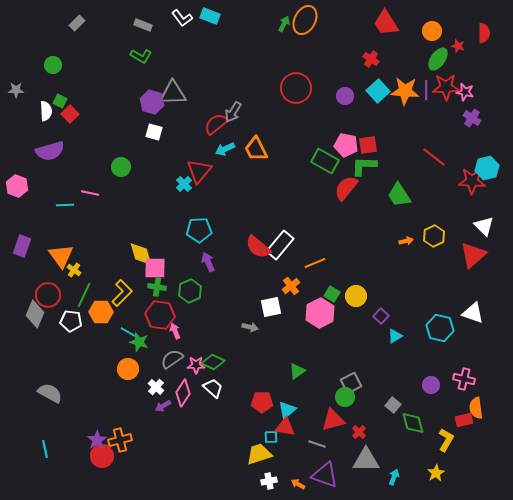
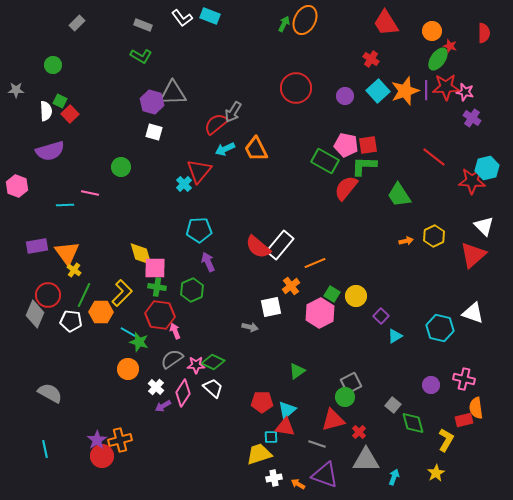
red star at (458, 46): moved 8 px left
orange star at (405, 91): rotated 24 degrees counterclockwise
purple rectangle at (22, 246): moved 15 px right; rotated 60 degrees clockwise
orange triangle at (61, 256): moved 6 px right, 3 px up
green hexagon at (190, 291): moved 2 px right, 1 px up
white cross at (269, 481): moved 5 px right, 3 px up
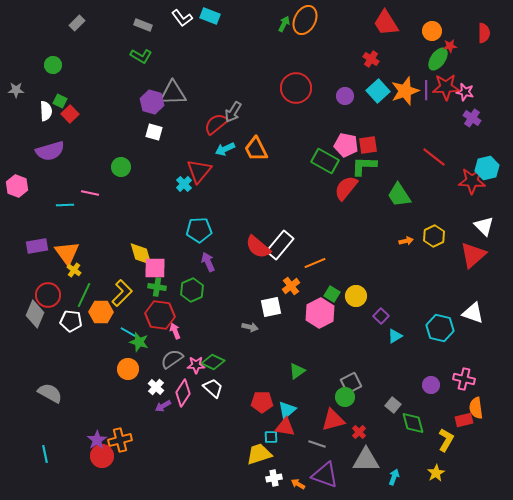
red star at (450, 46): rotated 24 degrees counterclockwise
cyan line at (45, 449): moved 5 px down
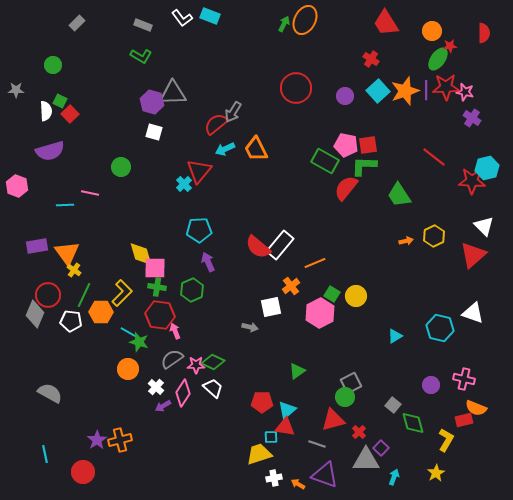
purple square at (381, 316): moved 132 px down
orange semicircle at (476, 408): rotated 60 degrees counterclockwise
red circle at (102, 456): moved 19 px left, 16 px down
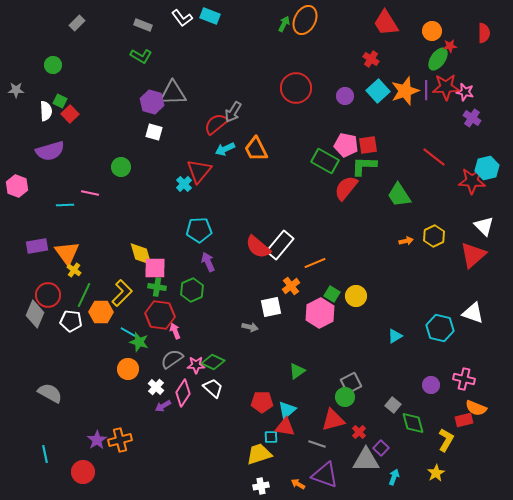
white cross at (274, 478): moved 13 px left, 8 px down
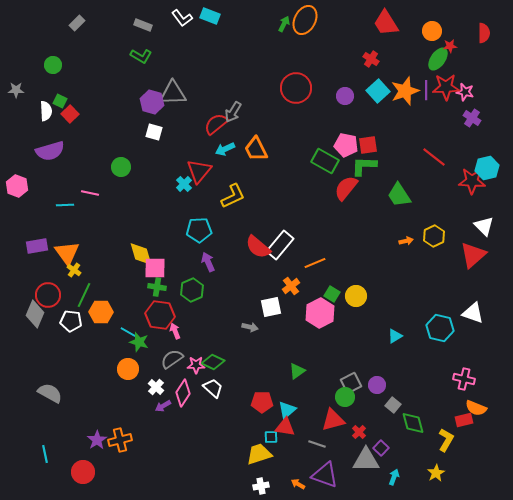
yellow L-shape at (122, 293): moved 111 px right, 97 px up; rotated 20 degrees clockwise
purple circle at (431, 385): moved 54 px left
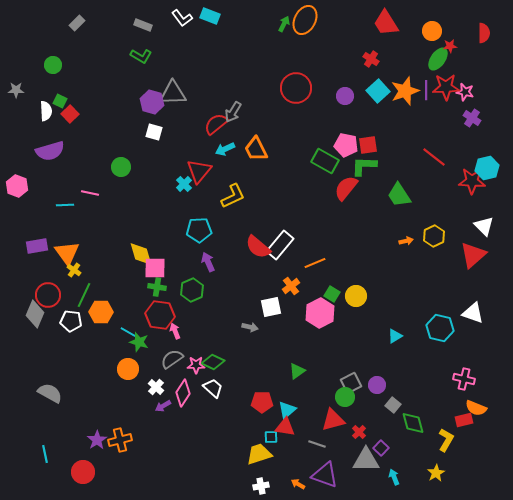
cyan arrow at (394, 477): rotated 42 degrees counterclockwise
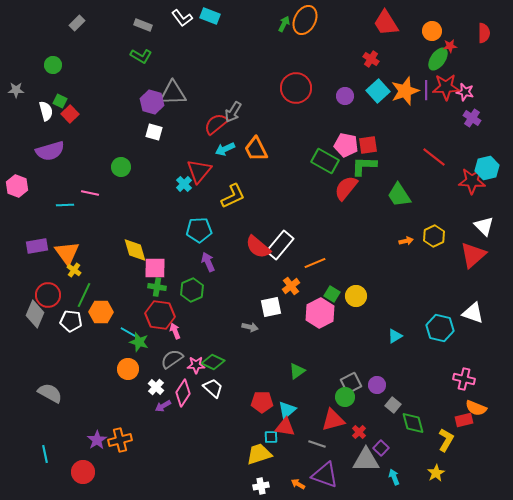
white semicircle at (46, 111): rotated 12 degrees counterclockwise
yellow diamond at (141, 254): moved 6 px left, 4 px up
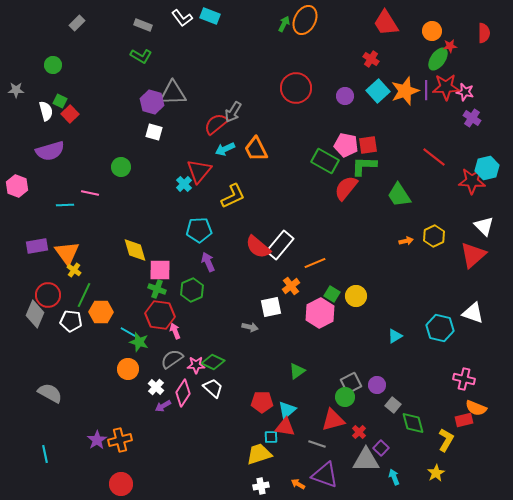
pink square at (155, 268): moved 5 px right, 2 px down
green cross at (157, 287): moved 2 px down; rotated 12 degrees clockwise
red circle at (83, 472): moved 38 px right, 12 px down
